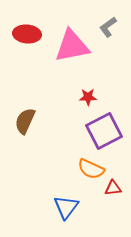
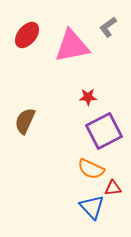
red ellipse: moved 1 px down; rotated 56 degrees counterclockwise
blue triangle: moved 26 px right; rotated 20 degrees counterclockwise
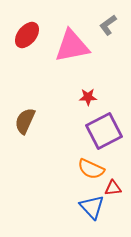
gray L-shape: moved 2 px up
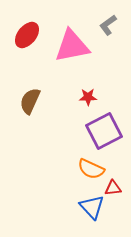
brown semicircle: moved 5 px right, 20 px up
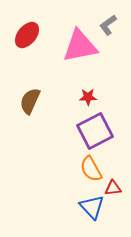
pink triangle: moved 8 px right
purple square: moved 9 px left
orange semicircle: rotated 36 degrees clockwise
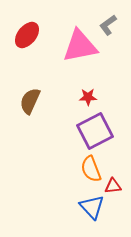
orange semicircle: rotated 8 degrees clockwise
red triangle: moved 2 px up
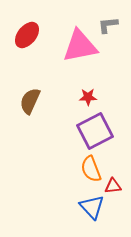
gray L-shape: rotated 30 degrees clockwise
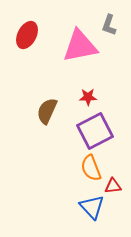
gray L-shape: moved 1 px right; rotated 65 degrees counterclockwise
red ellipse: rotated 12 degrees counterclockwise
brown semicircle: moved 17 px right, 10 px down
orange semicircle: moved 1 px up
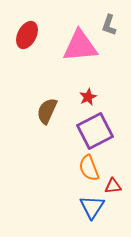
pink triangle: rotated 6 degrees clockwise
red star: rotated 24 degrees counterclockwise
orange semicircle: moved 2 px left
blue triangle: rotated 16 degrees clockwise
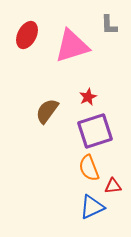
gray L-shape: rotated 20 degrees counterclockwise
pink triangle: moved 8 px left; rotated 12 degrees counterclockwise
brown semicircle: rotated 12 degrees clockwise
purple square: rotated 9 degrees clockwise
blue triangle: rotated 32 degrees clockwise
